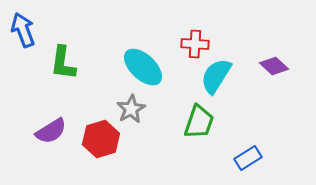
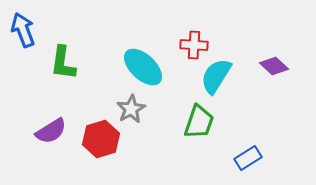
red cross: moved 1 px left, 1 px down
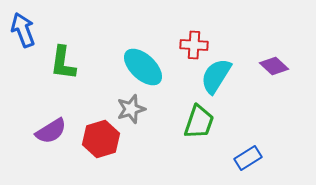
gray star: rotated 12 degrees clockwise
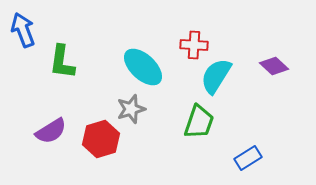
green L-shape: moved 1 px left, 1 px up
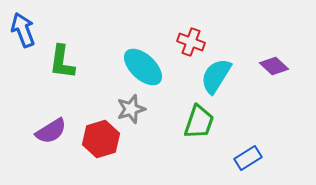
red cross: moved 3 px left, 3 px up; rotated 16 degrees clockwise
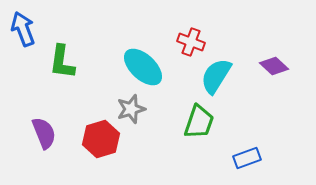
blue arrow: moved 1 px up
purple semicircle: moved 7 px left, 2 px down; rotated 80 degrees counterclockwise
blue rectangle: moved 1 px left; rotated 12 degrees clockwise
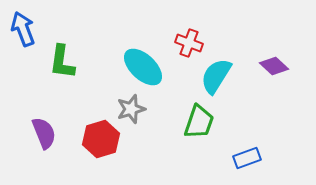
red cross: moved 2 px left, 1 px down
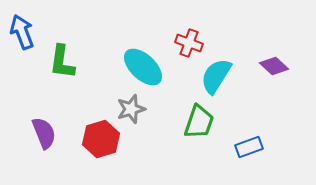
blue arrow: moved 1 px left, 3 px down
blue rectangle: moved 2 px right, 11 px up
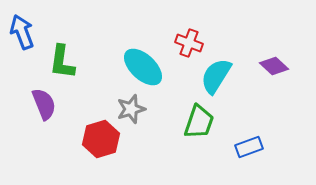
purple semicircle: moved 29 px up
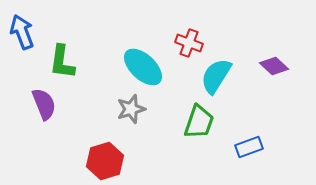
red hexagon: moved 4 px right, 22 px down
